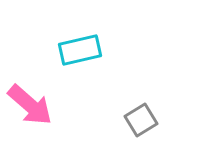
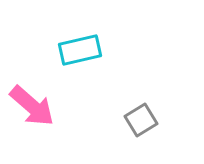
pink arrow: moved 2 px right, 1 px down
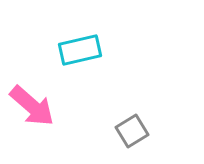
gray square: moved 9 px left, 11 px down
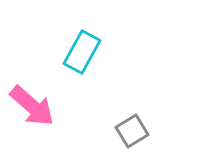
cyan rectangle: moved 2 px right, 2 px down; rotated 48 degrees counterclockwise
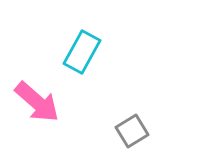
pink arrow: moved 5 px right, 4 px up
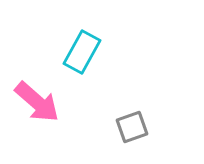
gray square: moved 4 px up; rotated 12 degrees clockwise
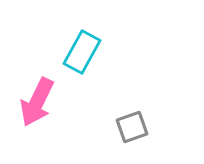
pink arrow: rotated 75 degrees clockwise
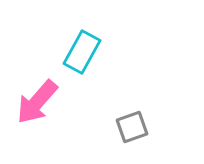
pink arrow: rotated 15 degrees clockwise
